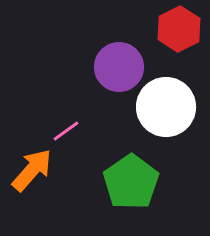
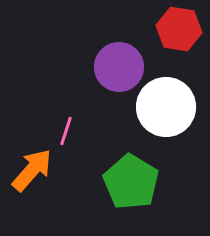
red hexagon: rotated 24 degrees counterclockwise
pink line: rotated 36 degrees counterclockwise
green pentagon: rotated 6 degrees counterclockwise
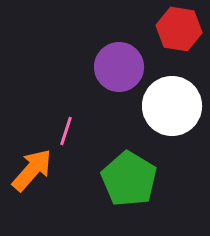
white circle: moved 6 px right, 1 px up
green pentagon: moved 2 px left, 3 px up
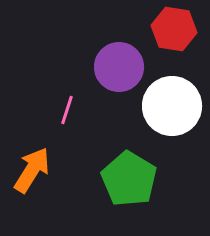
red hexagon: moved 5 px left
pink line: moved 1 px right, 21 px up
orange arrow: rotated 9 degrees counterclockwise
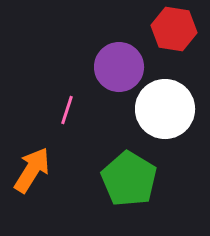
white circle: moved 7 px left, 3 px down
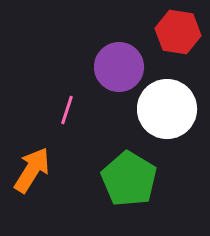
red hexagon: moved 4 px right, 3 px down
white circle: moved 2 px right
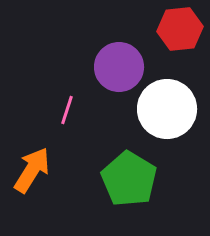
red hexagon: moved 2 px right, 3 px up; rotated 15 degrees counterclockwise
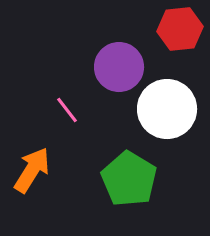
pink line: rotated 56 degrees counterclockwise
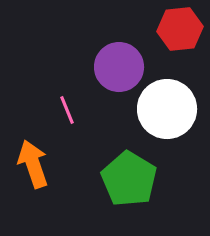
pink line: rotated 16 degrees clockwise
orange arrow: moved 1 px right, 6 px up; rotated 51 degrees counterclockwise
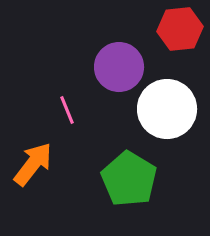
orange arrow: rotated 57 degrees clockwise
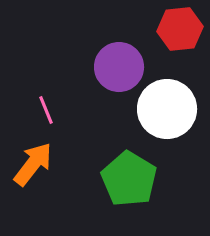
pink line: moved 21 px left
